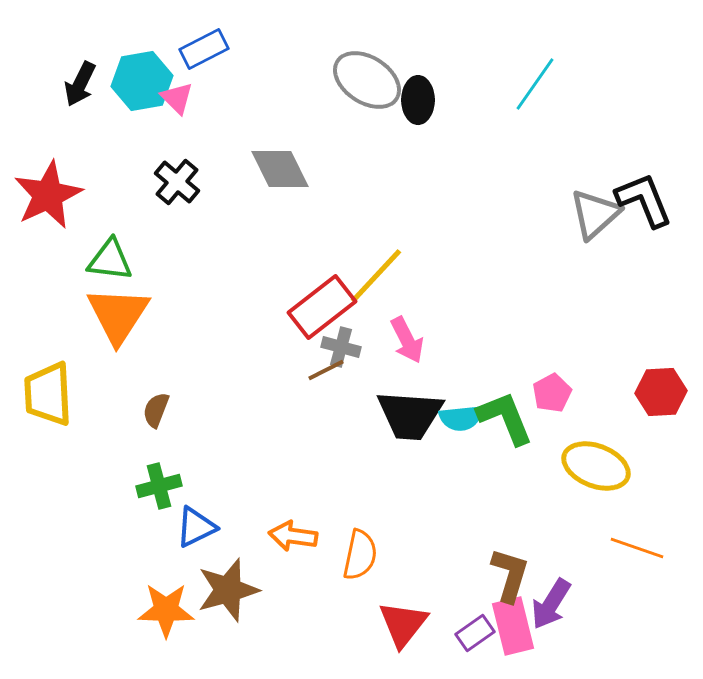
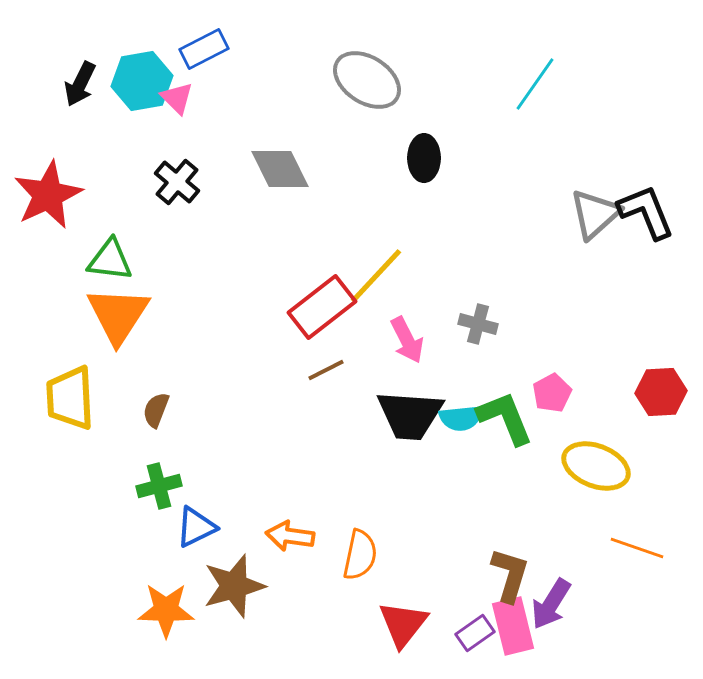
black ellipse: moved 6 px right, 58 px down
black L-shape: moved 2 px right, 12 px down
gray cross: moved 137 px right, 23 px up
yellow trapezoid: moved 22 px right, 4 px down
orange arrow: moved 3 px left
brown star: moved 6 px right, 4 px up
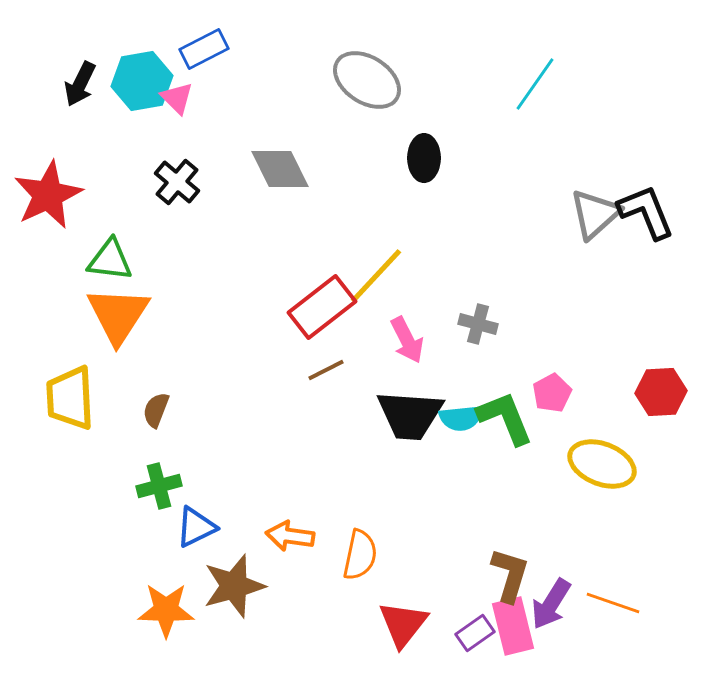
yellow ellipse: moved 6 px right, 2 px up
orange line: moved 24 px left, 55 px down
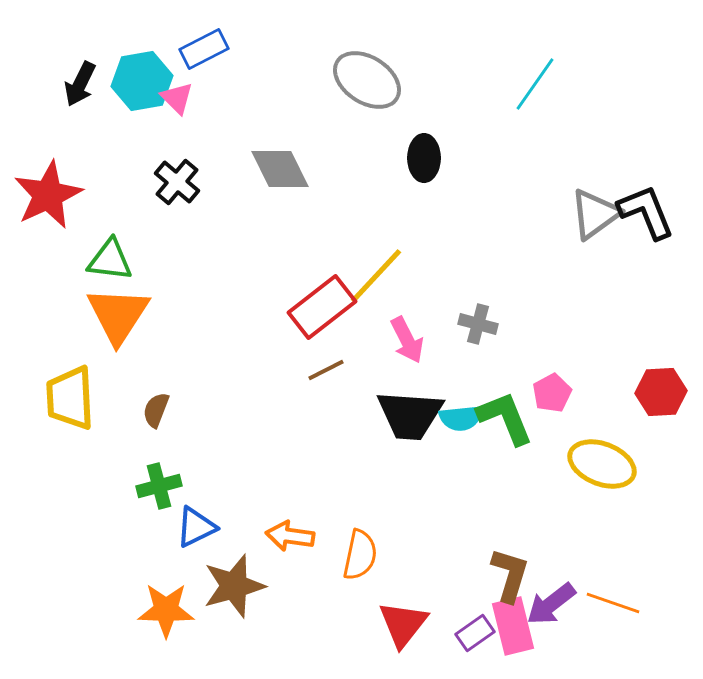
gray triangle: rotated 6 degrees clockwise
purple arrow: rotated 20 degrees clockwise
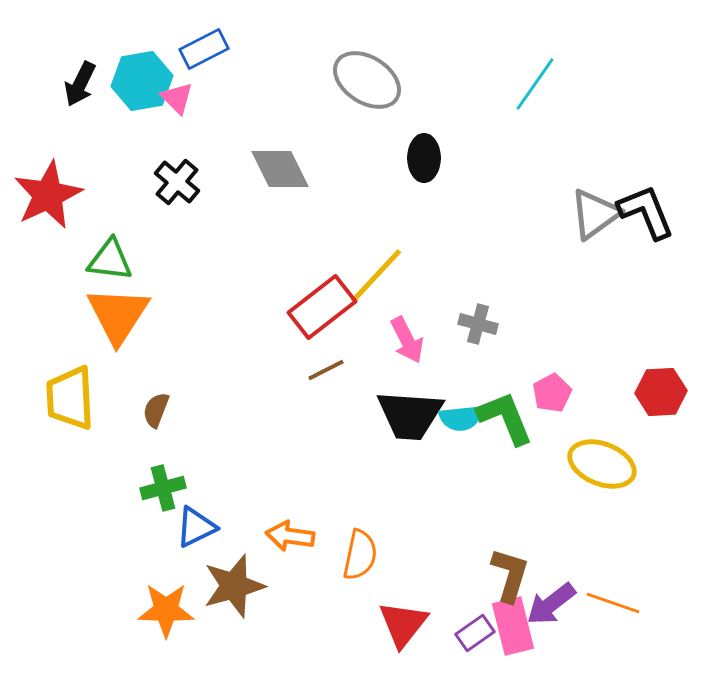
green cross: moved 4 px right, 2 px down
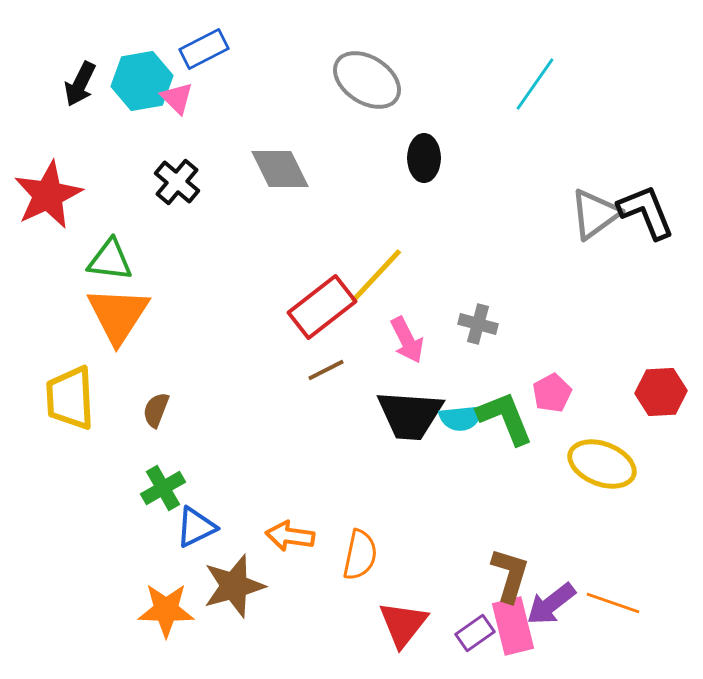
green cross: rotated 15 degrees counterclockwise
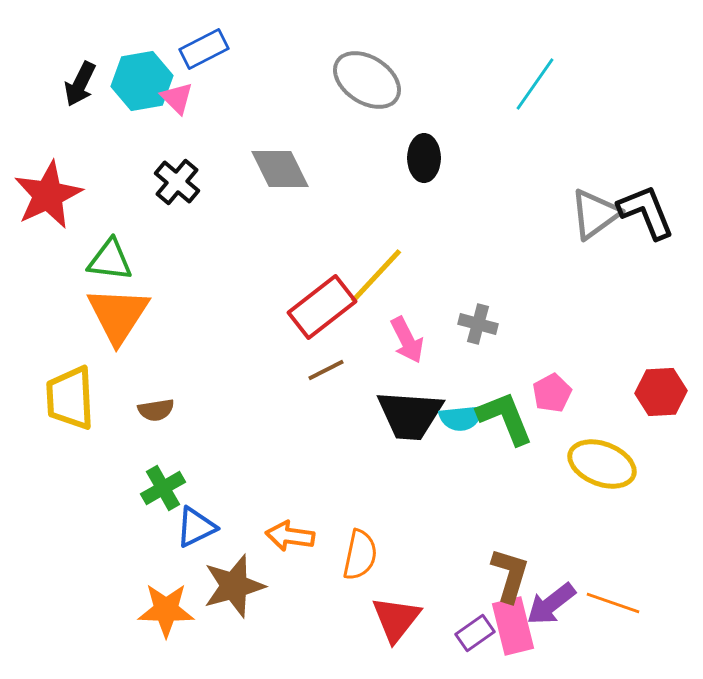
brown semicircle: rotated 120 degrees counterclockwise
red triangle: moved 7 px left, 5 px up
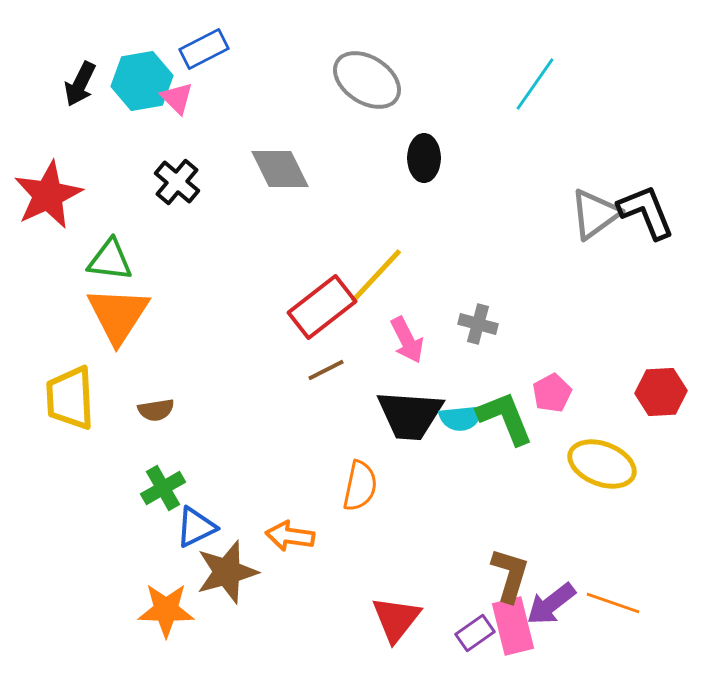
orange semicircle: moved 69 px up
brown star: moved 7 px left, 14 px up
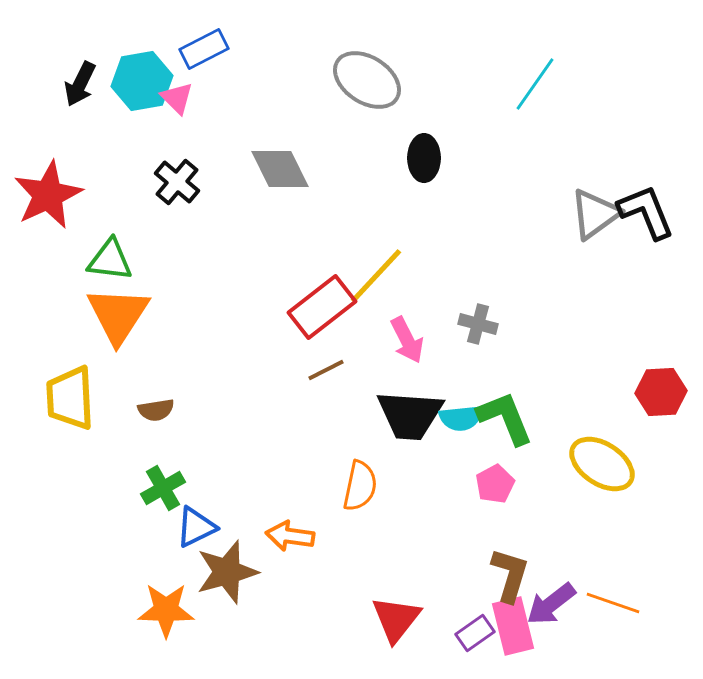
pink pentagon: moved 57 px left, 91 px down
yellow ellipse: rotated 12 degrees clockwise
